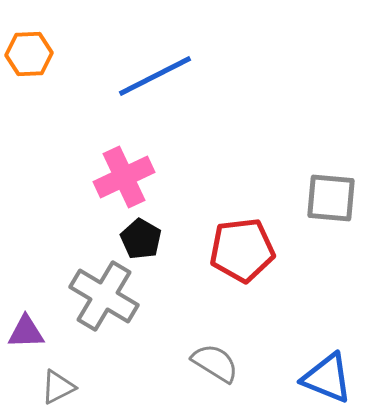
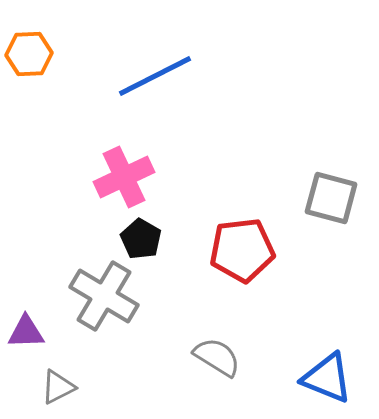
gray square: rotated 10 degrees clockwise
gray semicircle: moved 2 px right, 6 px up
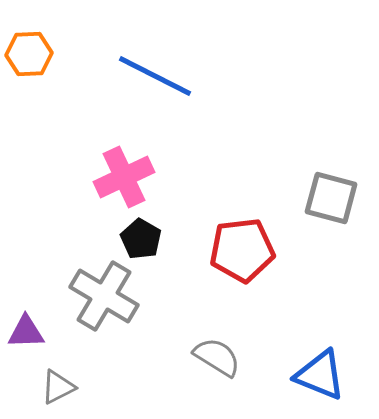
blue line: rotated 54 degrees clockwise
blue triangle: moved 7 px left, 3 px up
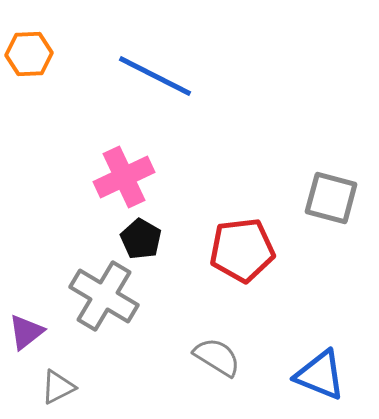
purple triangle: rotated 36 degrees counterclockwise
